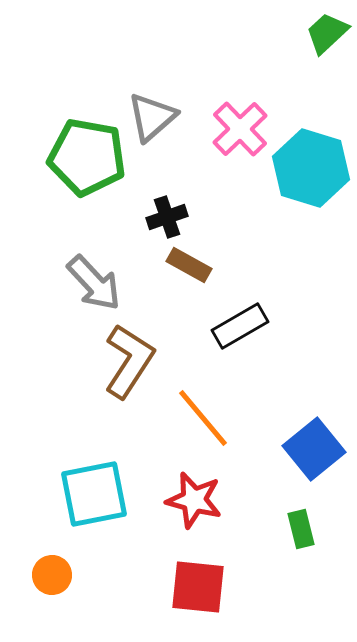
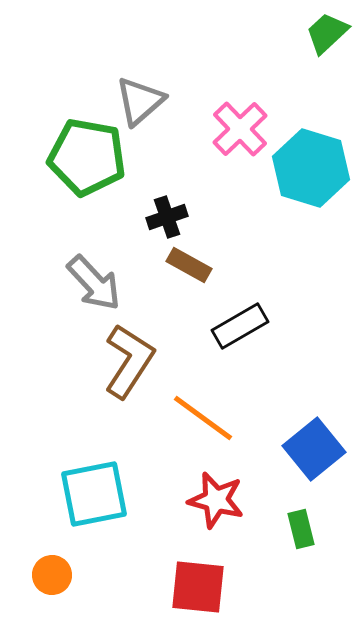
gray triangle: moved 12 px left, 16 px up
orange line: rotated 14 degrees counterclockwise
red star: moved 22 px right
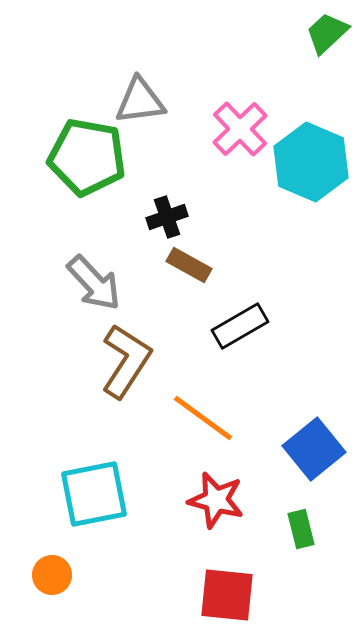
gray triangle: rotated 34 degrees clockwise
cyan hexagon: moved 6 px up; rotated 6 degrees clockwise
brown L-shape: moved 3 px left
red square: moved 29 px right, 8 px down
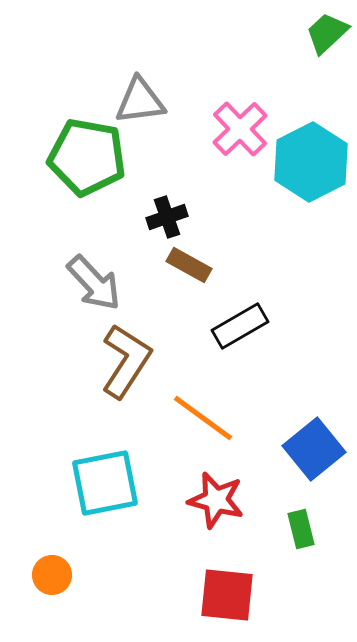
cyan hexagon: rotated 10 degrees clockwise
cyan square: moved 11 px right, 11 px up
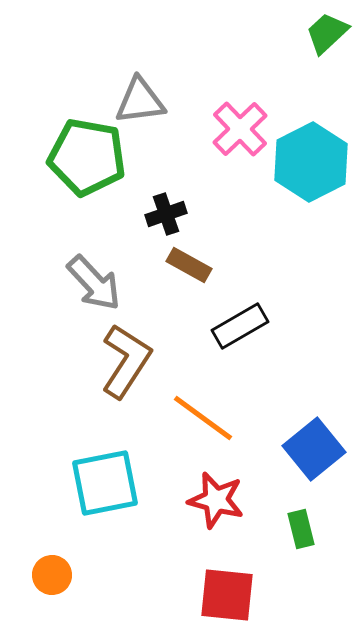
black cross: moved 1 px left, 3 px up
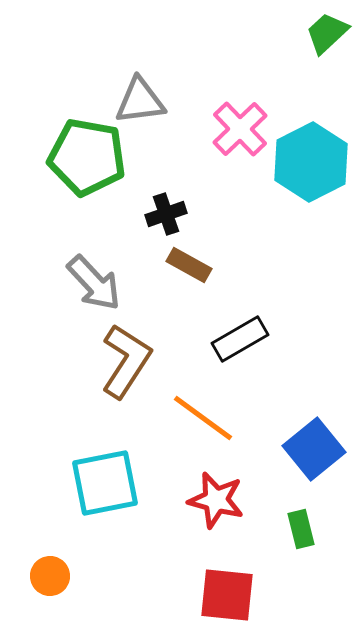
black rectangle: moved 13 px down
orange circle: moved 2 px left, 1 px down
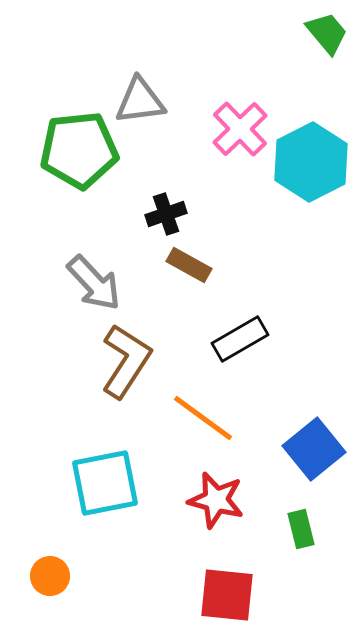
green trapezoid: rotated 93 degrees clockwise
green pentagon: moved 8 px left, 7 px up; rotated 16 degrees counterclockwise
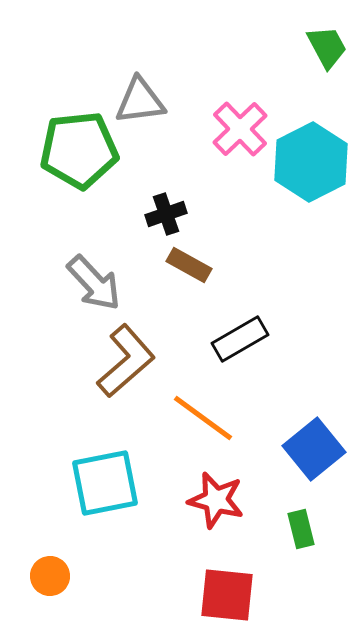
green trapezoid: moved 14 px down; rotated 12 degrees clockwise
brown L-shape: rotated 16 degrees clockwise
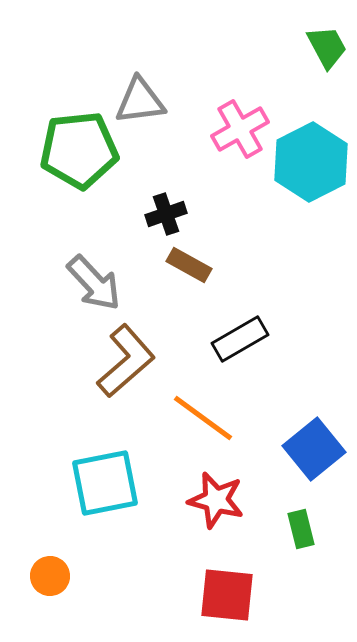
pink cross: rotated 14 degrees clockwise
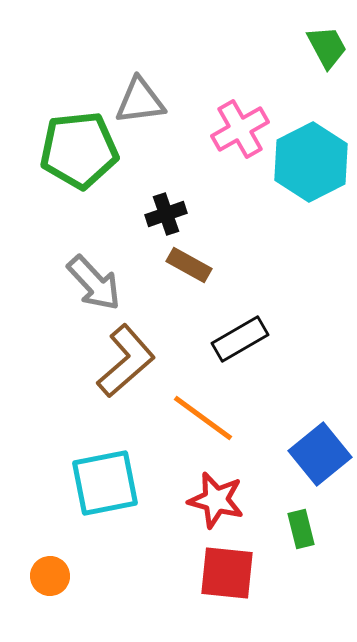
blue square: moved 6 px right, 5 px down
red square: moved 22 px up
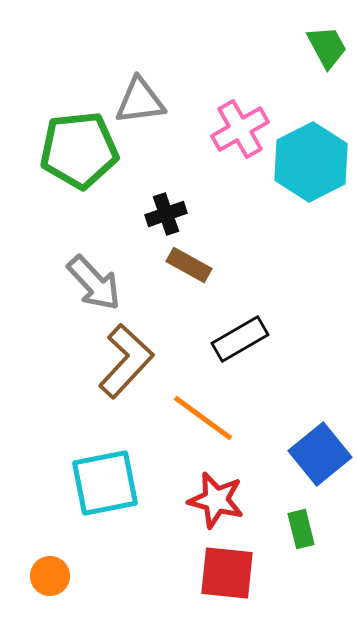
brown L-shape: rotated 6 degrees counterclockwise
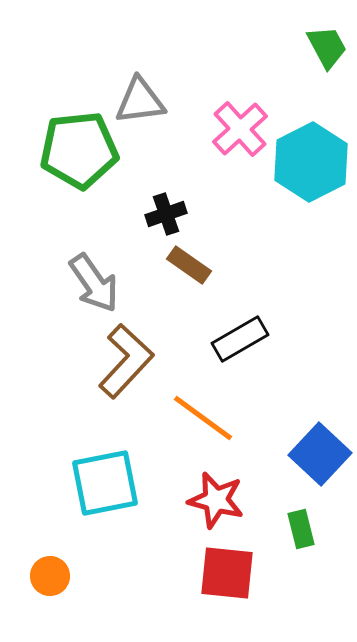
pink cross: rotated 12 degrees counterclockwise
brown rectangle: rotated 6 degrees clockwise
gray arrow: rotated 8 degrees clockwise
blue square: rotated 8 degrees counterclockwise
